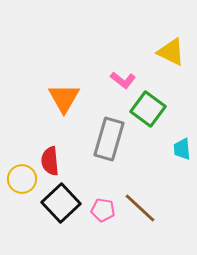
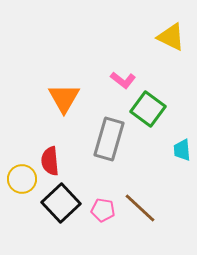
yellow triangle: moved 15 px up
cyan trapezoid: moved 1 px down
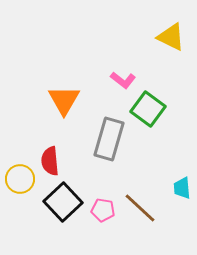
orange triangle: moved 2 px down
cyan trapezoid: moved 38 px down
yellow circle: moved 2 px left
black square: moved 2 px right, 1 px up
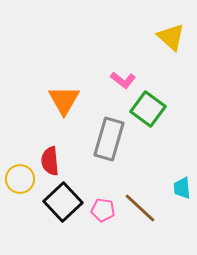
yellow triangle: rotated 16 degrees clockwise
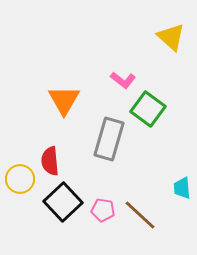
brown line: moved 7 px down
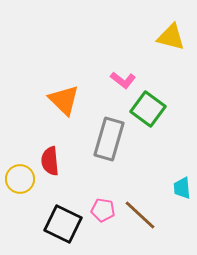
yellow triangle: rotated 28 degrees counterclockwise
orange triangle: rotated 16 degrees counterclockwise
black square: moved 22 px down; rotated 21 degrees counterclockwise
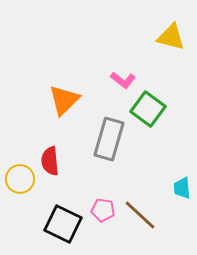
orange triangle: rotated 32 degrees clockwise
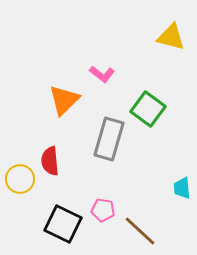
pink L-shape: moved 21 px left, 6 px up
brown line: moved 16 px down
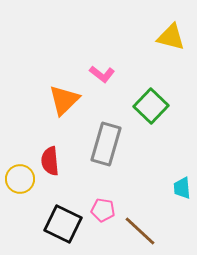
green square: moved 3 px right, 3 px up; rotated 8 degrees clockwise
gray rectangle: moved 3 px left, 5 px down
